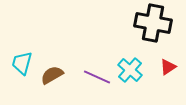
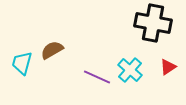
brown semicircle: moved 25 px up
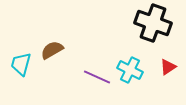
black cross: rotated 9 degrees clockwise
cyan trapezoid: moved 1 px left, 1 px down
cyan cross: rotated 15 degrees counterclockwise
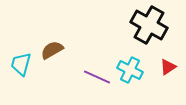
black cross: moved 4 px left, 2 px down; rotated 9 degrees clockwise
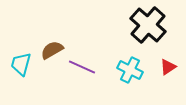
black cross: moved 1 px left; rotated 12 degrees clockwise
purple line: moved 15 px left, 10 px up
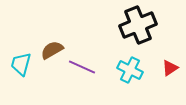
black cross: moved 10 px left; rotated 27 degrees clockwise
red triangle: moved 2 px right, 1 px down
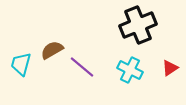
purple line: rotated 16 degrees clockwise
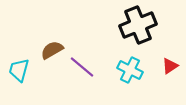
cyan trapezoid: moved 2 px left, 6 px down
red triangle: moved 2 px up
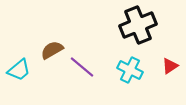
cyan trapezoid: rotated 145 degrees counterclockwise
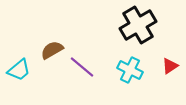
black cross: rotated 9 degrees counterclockwise
